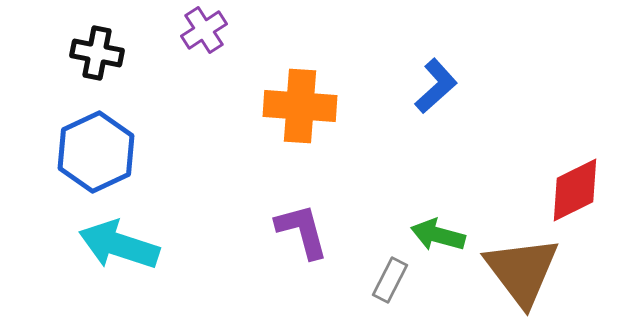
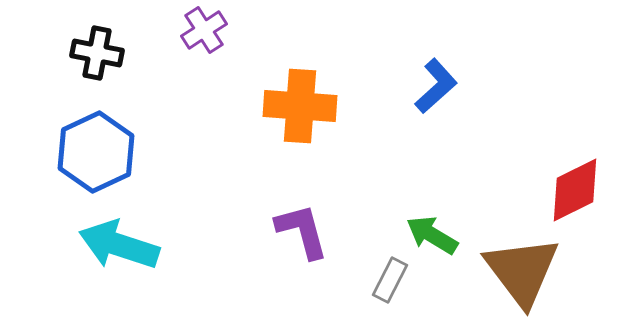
green arrow: moved 6 px left; rotated 16 degrees clockwise
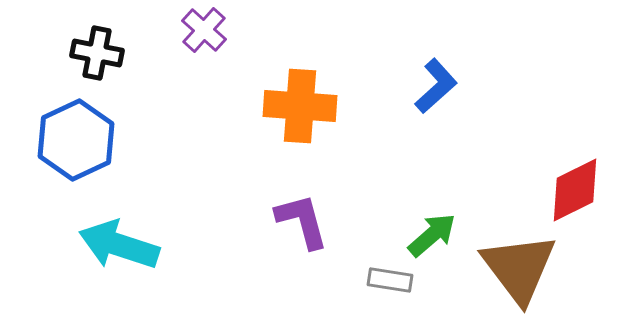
purple cross: rotated 15 degrees counterclockwise
blue hexagon: moved 20 px left, 12 px up
purple L-shape: moved 10 px up
green arrow: rotated 108 degrees clockwise
brown triangle: moved 3 px left, 3 px up
gray rectangle: rotated 72 degrees clockwise
